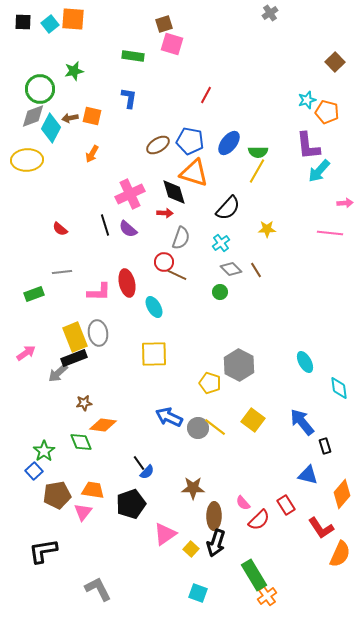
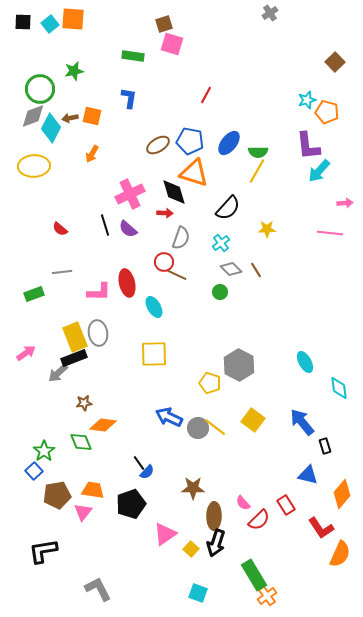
yellow ellipse at (27, 160): moved 7 px right, 6 px down
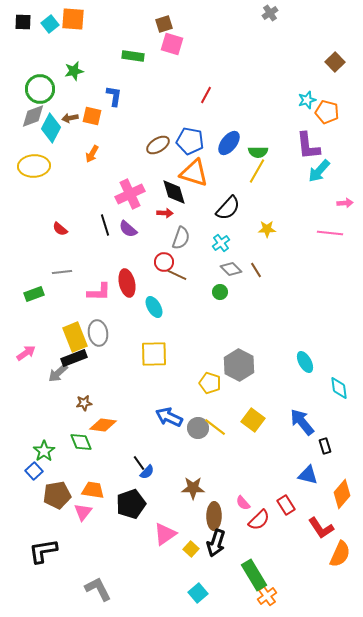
blue L-shape at (129, 98): moved 15 px left, 2 px up
cyan square at (198, 593): rotated 30 degrees clockwise
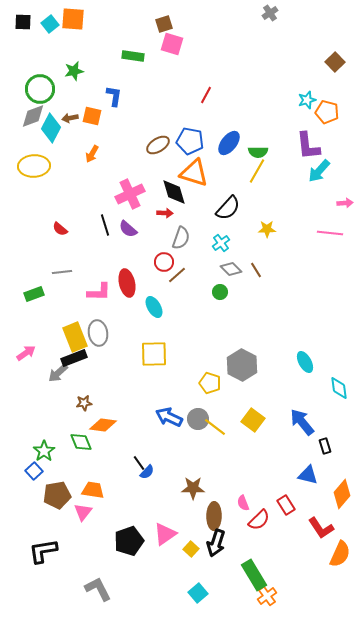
brown line at (177, 275): rotated 66 degrees counterclockwise
gray hexagon at (239, 365): moved 3 px right
gray circle at (198, 428): moved 9 px up
pink semicircle at (243, 503): rotated 21 degrees clockwise
black pentagon at (131, 504): moved 2 px left, 37 px down
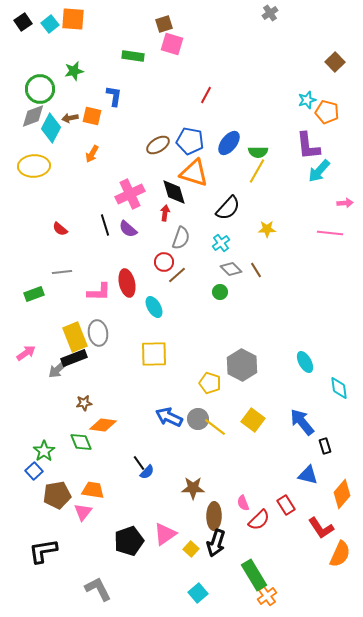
black square at (23, 22): rotated 36 degrees counterclockwise
red arrow at (165, 213): rotated 84 degrees counterclockwise
gray arrow at (58, 373): moved 4 px up
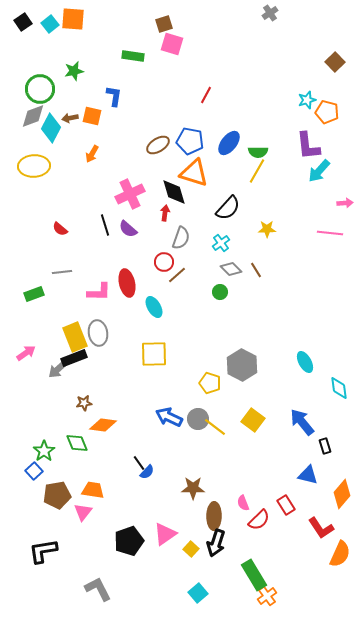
green diamond at (81, 442): moved 4 px left, 1 px down
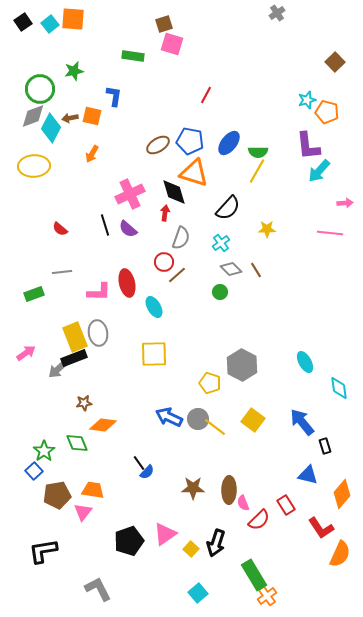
gray cross at (270, 13): moved 7 px right
brown ellipse at (214, 516): moved 15 px right, 26 px up
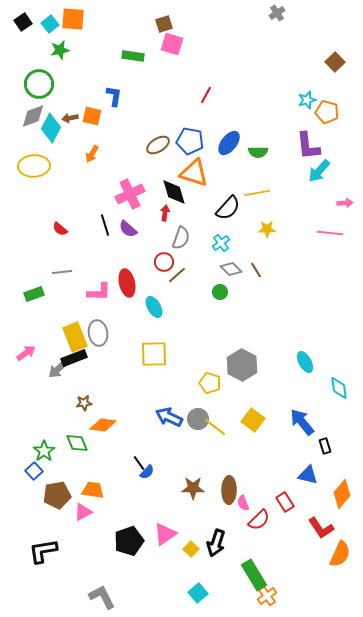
green star at (74, 71): moved 14 px left, 21 px up
green circle at (40, 89): moved 1 px left, 5 px up
yellow line at (257, 171): moved 22 px down; rotated 50 degrees clockwise
red rectangle at (286, 505): moved 1 px left, 3 px up
pink triangle at (83, 512): rotated 24 degrees clockwise
gray L-shape at (98, 589): moved 4 px right, 8 px down
